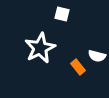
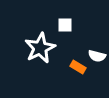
white square: moved 3 px right, 11 px down; rotated 14 degrees counterclockwise
orange rectangle: rotated 21 degrees counterclockwise
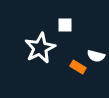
white semicircle: moved 1 px left
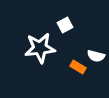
white square: rotated 28 degrees counterclockwise
white star: rotated 20 degrees clockwise
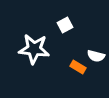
white star: moved 6 px left, 1 px down; rotated 12 degrees clockwise
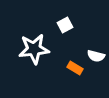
white star: rotated 12 degrees counterclockwise
orange rectangle: moved 3 px left, 1 px down
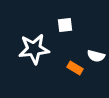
white square: rotated 21 degrees clockwise
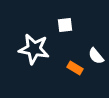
white star: rotated 16 degrees clockwise
white semicircle: rotated 36 degrees clockwise
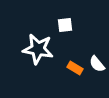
white star: moved 4 px right
white semicircle: moved 1 px right, 8 px down
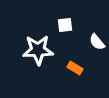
white star: moved 1 px down; rotated 12 degrees counterclockwise
white semicircle: moved 22 px up
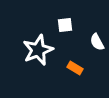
white semicircle: rotated 12 degrees clockwise
white star: rotated 20 degrees counterclockwise
